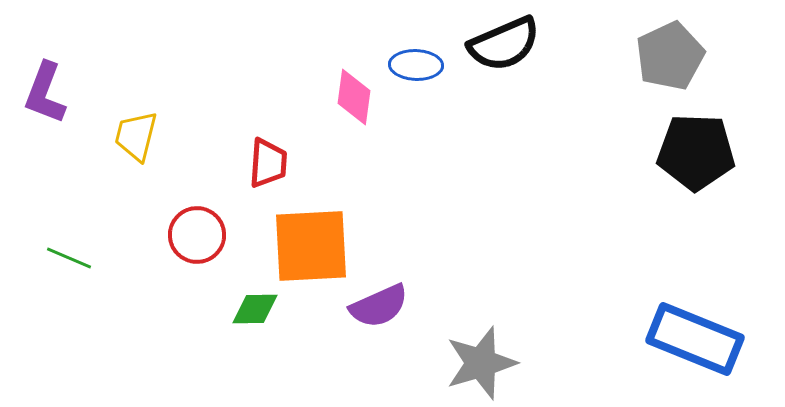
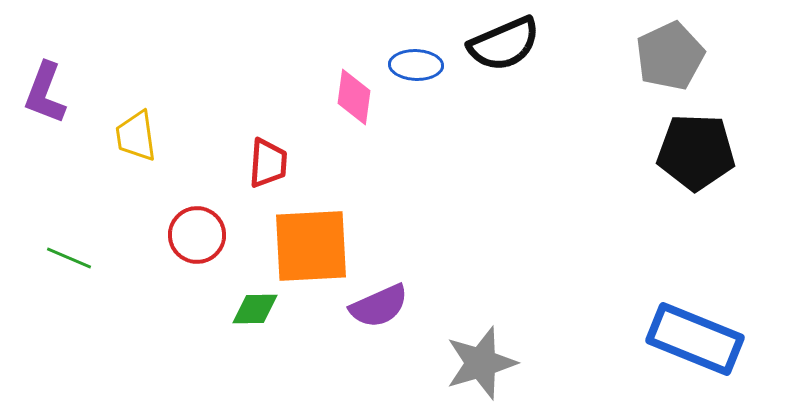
yellow trapezoid: rotated 22 degrees counterclockwise
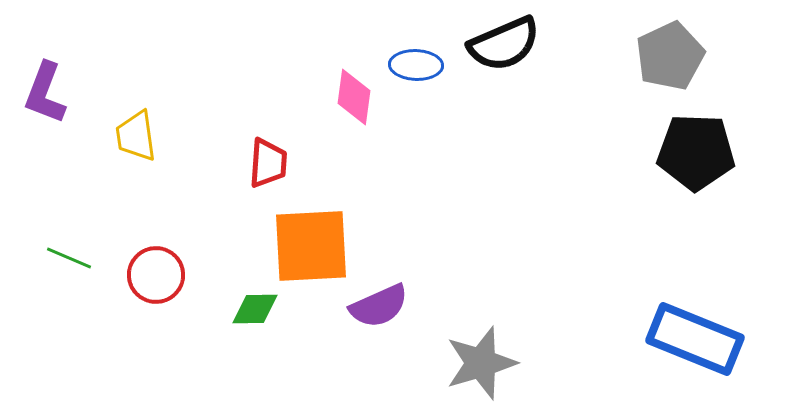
red circle: moved 41 px left, 40 px down
